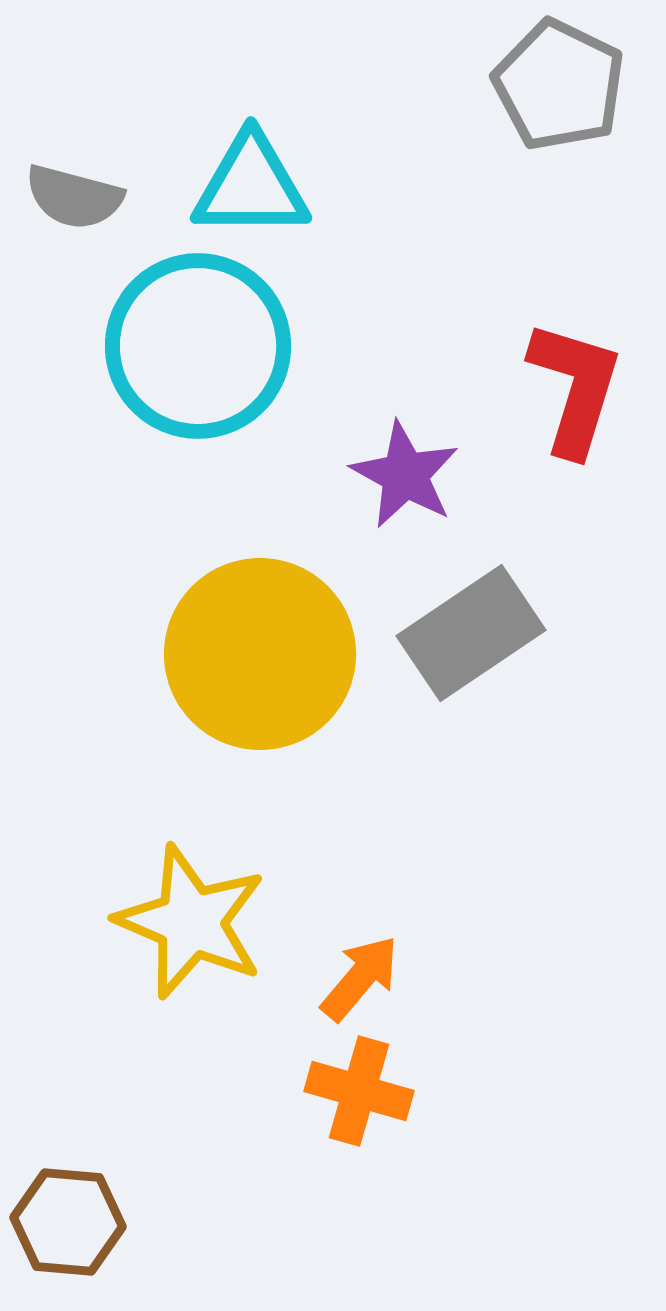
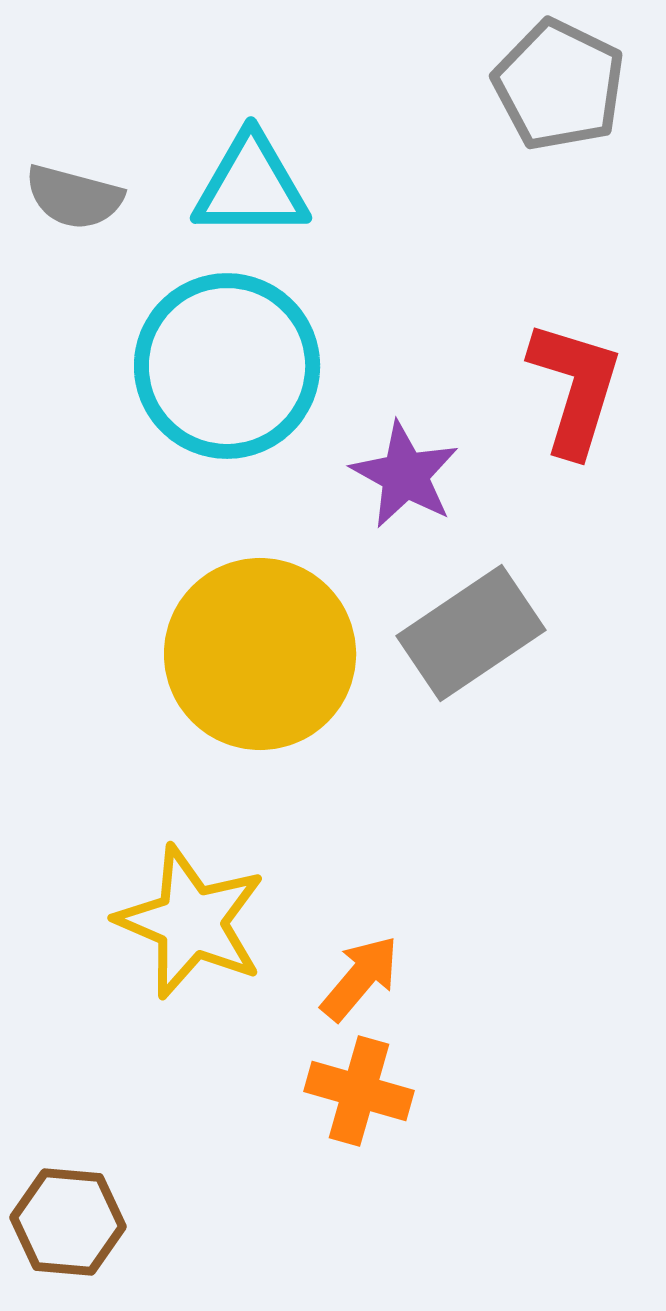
cyan circle: moved 29 px right, 20 px down
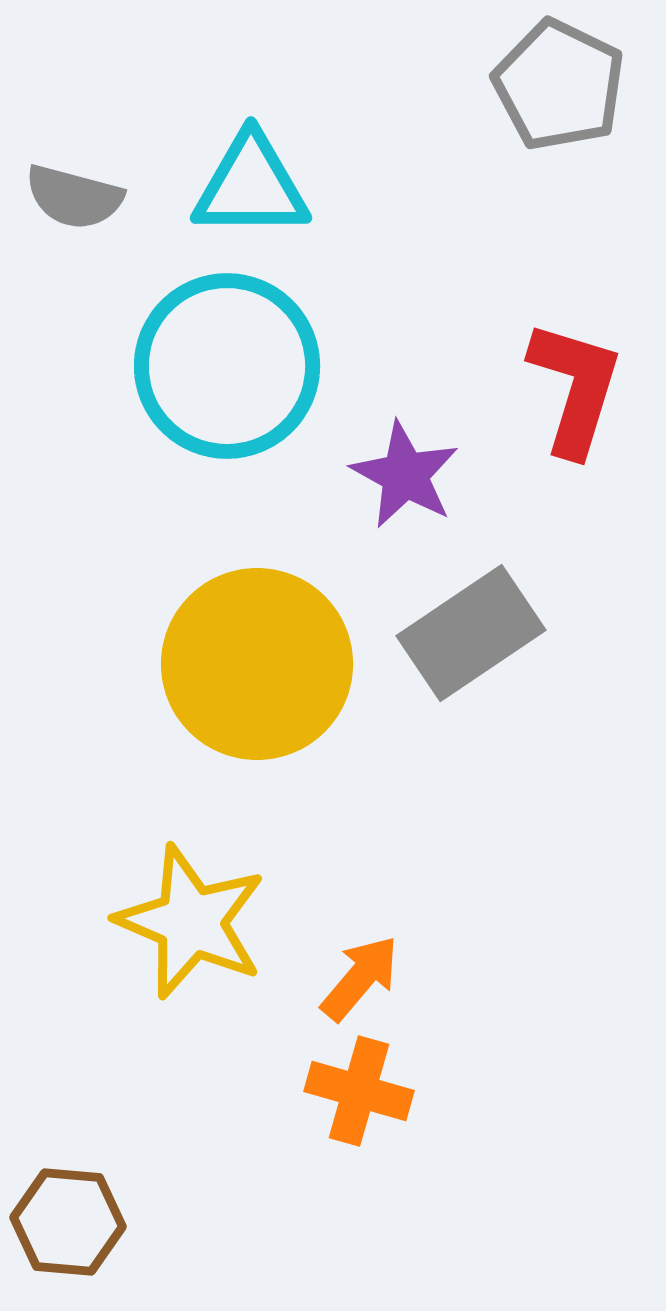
yellow circle: moved 3 px left, 10 px down
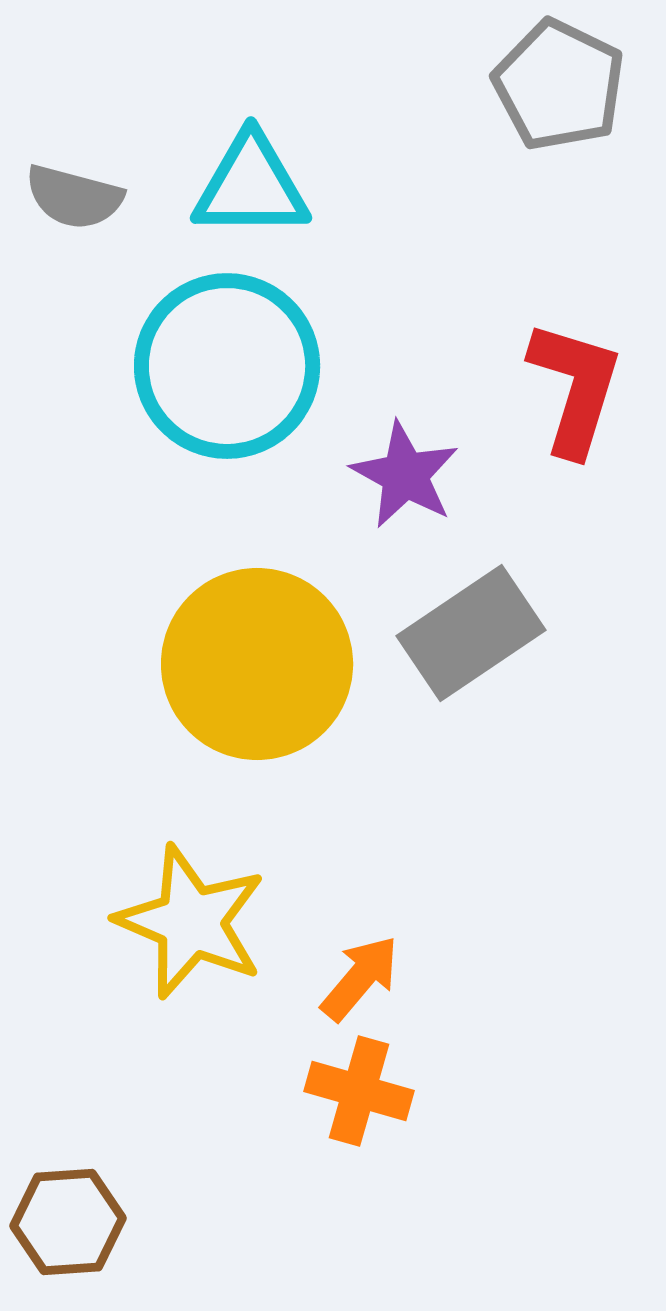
brown hexagon: rotated 9 degrees counterclockwise
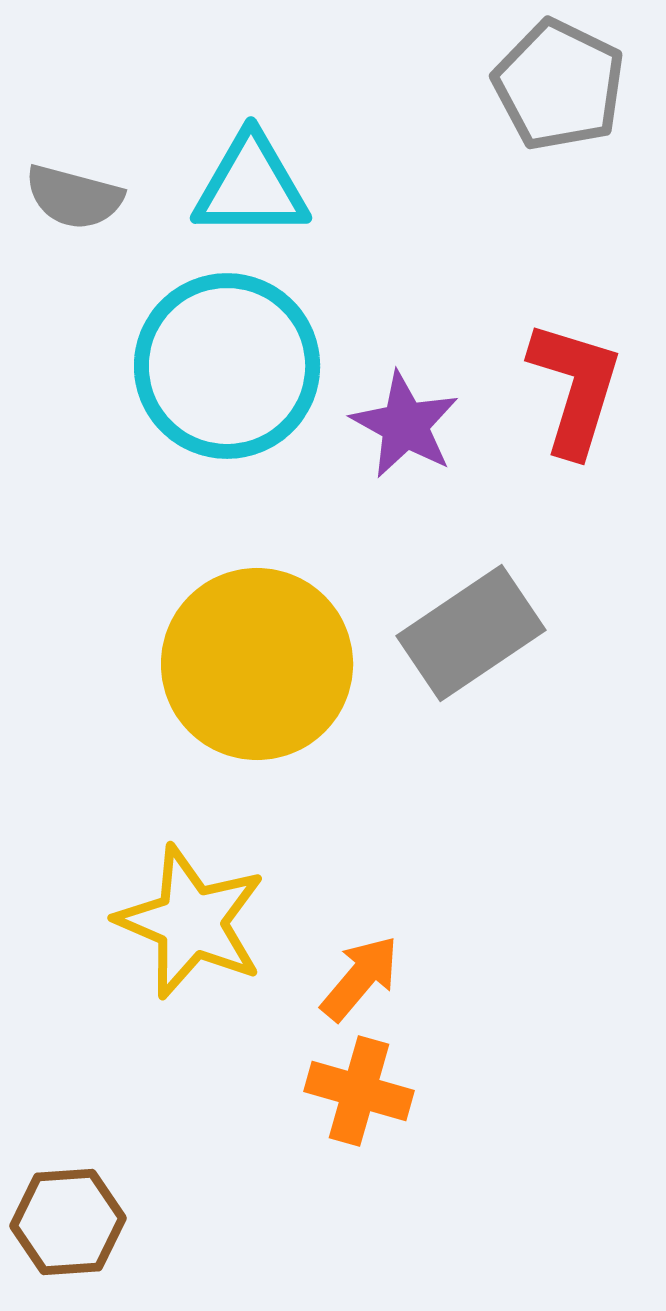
purple star: moved 50 px up
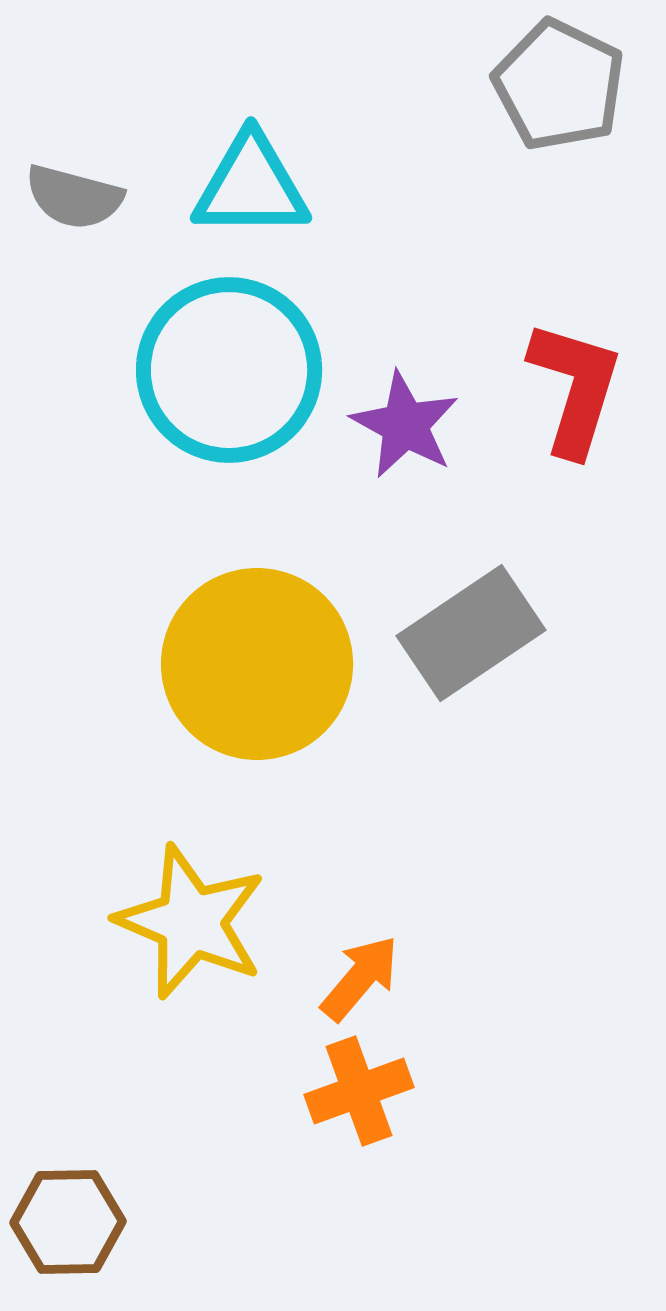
cyan circle: moved 2 px right, 4 px down
orange cross: rotated 36 degrees counterclockwise
brown hexagon: rotated 3 degrees clockwise
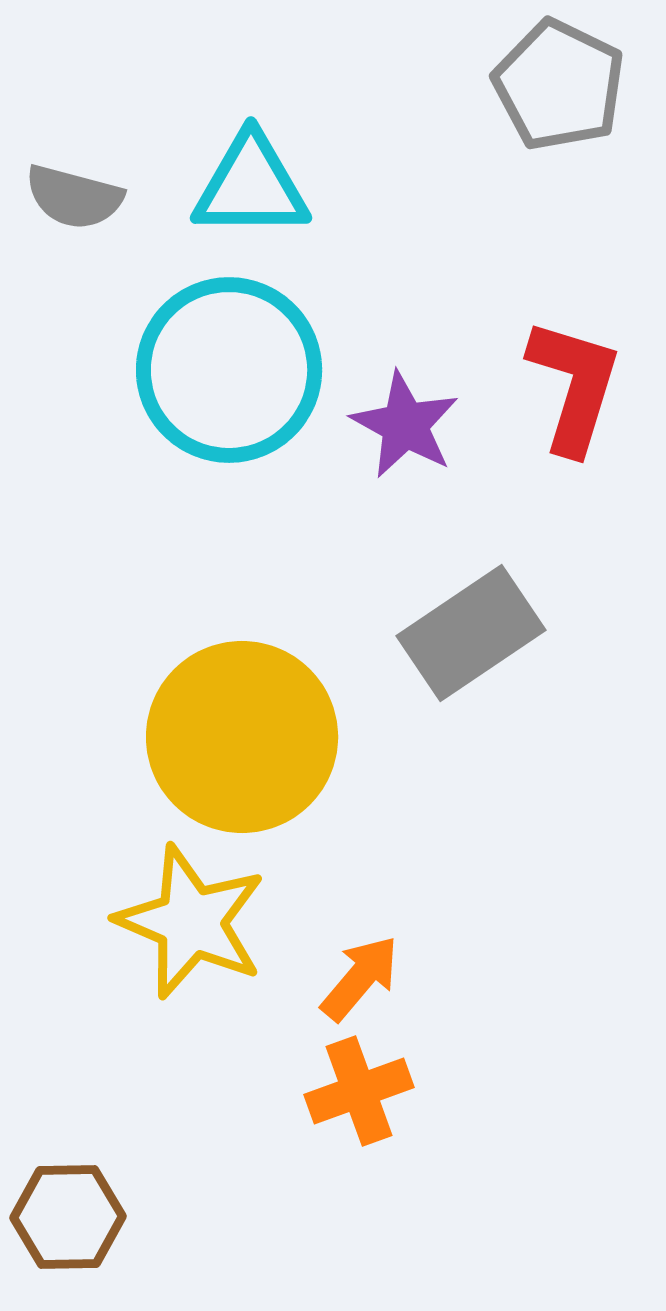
red L-shape: moved 1 px left, 2 px up
yellow circle: moved 15 px left, 73 px down
brown hexagon: moved 5 px up
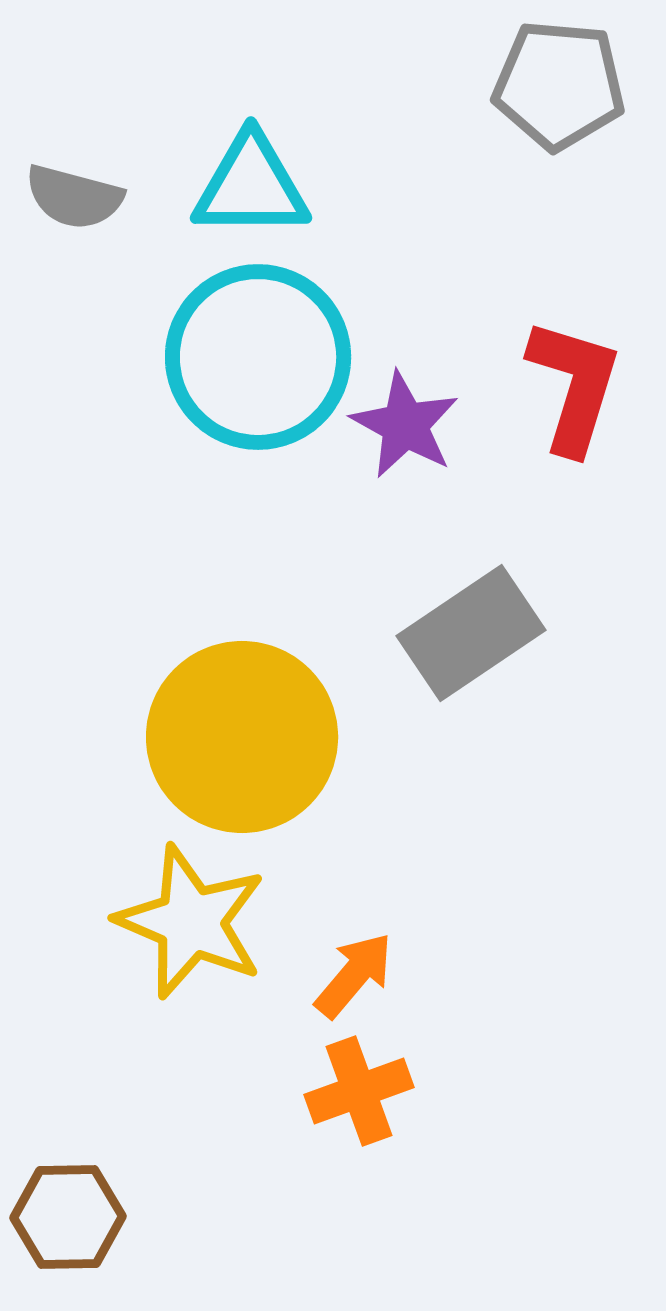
gray pentagon: rotated 21 degrees counterclockwise
cyan circle: moved 29 px right, 13 px up
orange arrow: moved 6 px left, 3 px up
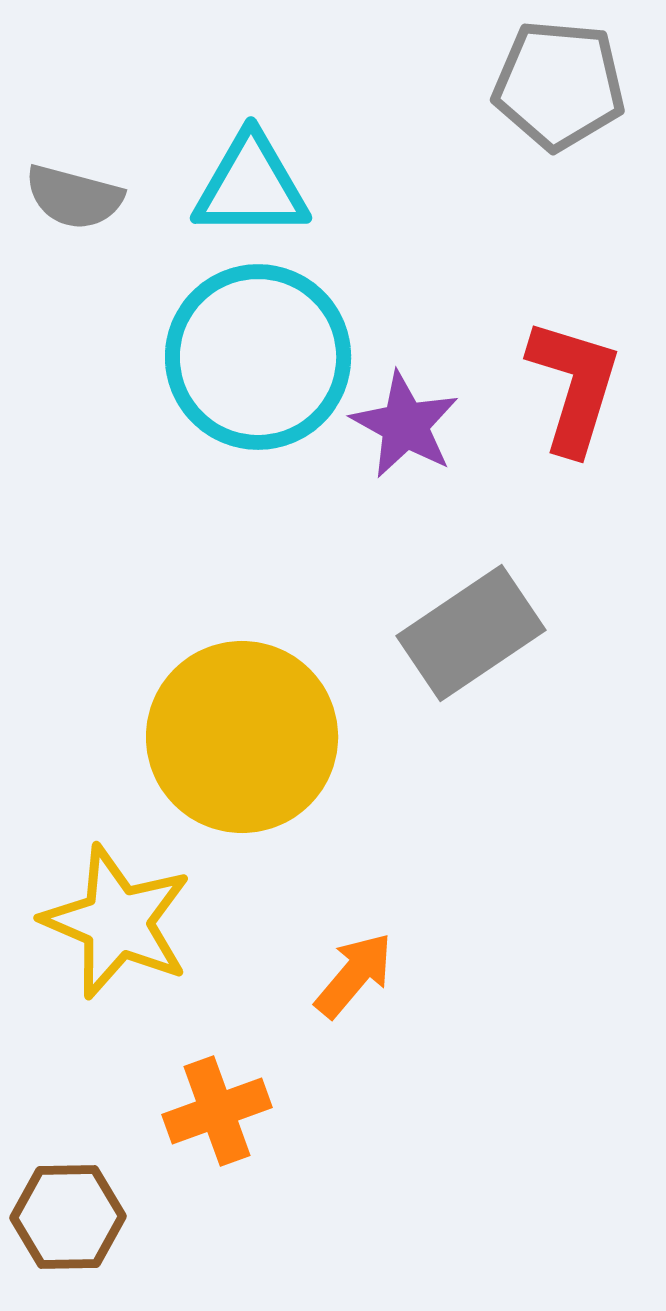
yellow star: moved 74 px left
orange cross: moved 142 px left, 20 px down
